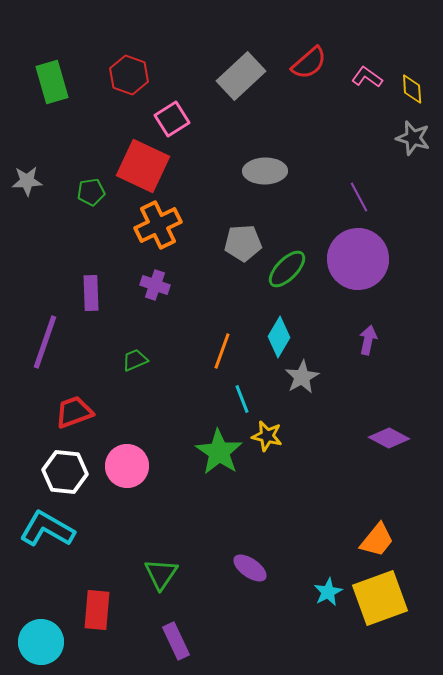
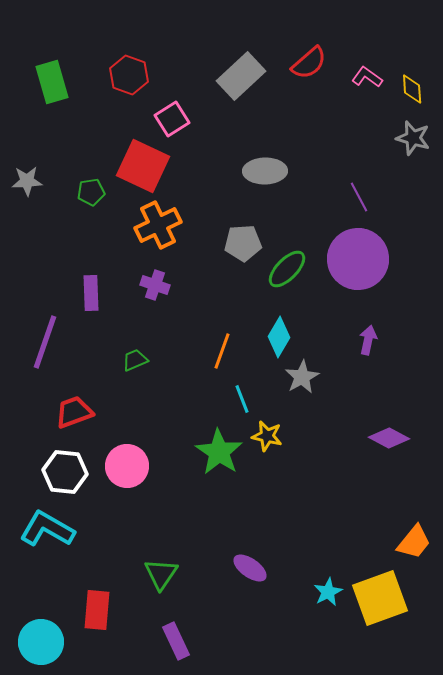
orange trapezoid at (377, 540): moved 37 px right, 2 px down
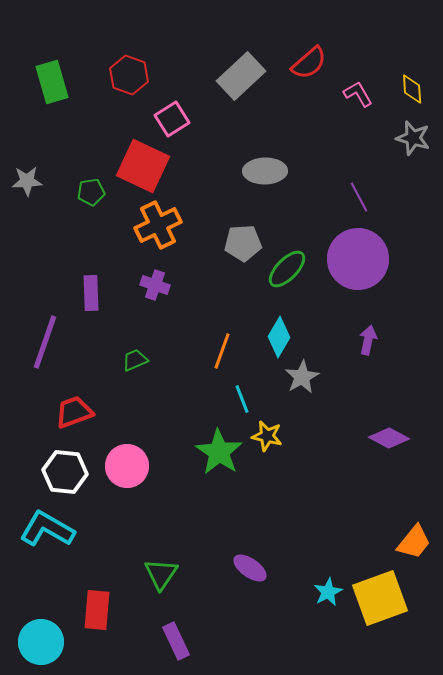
pink L-shape at (367, 77): moved 9 px left, 17 px down; rotated 24 degrees clockwise
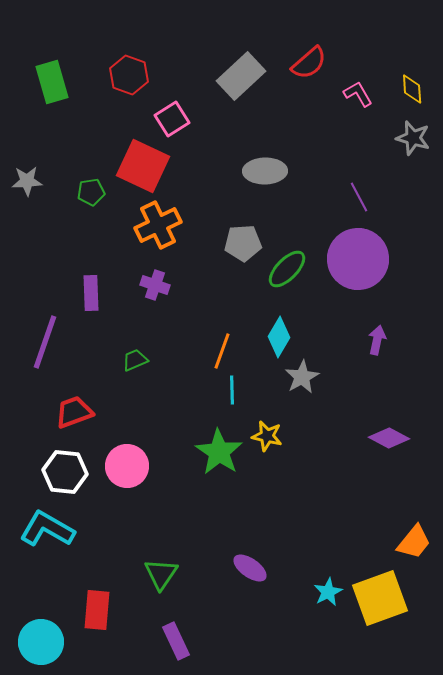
purple arrow at (368, 340): moved 9 px right
cyan line at (242, 399): moved 10 px left, 9 px up; rotated 20 degrees clockwise
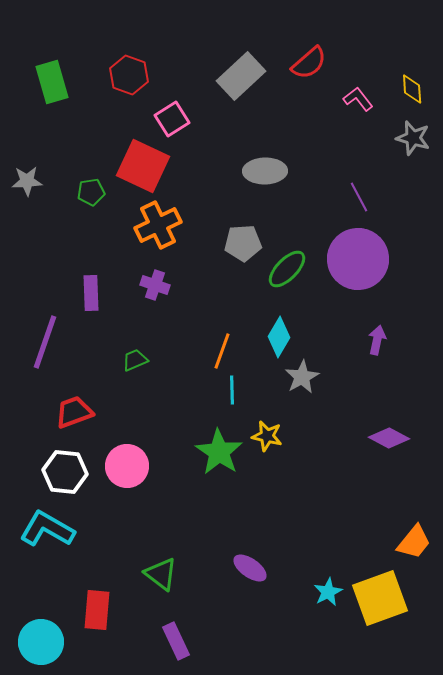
pink L-shape at (358, 94): moved 5 px down; rotated 8 degrees counterclockwise
green triangle at (161, 574): rotated 27 degrees counterclockwise
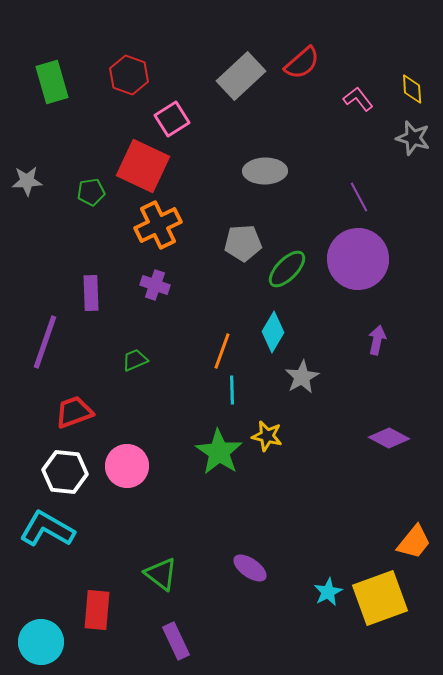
red semicircle at (309, 63): moved 7 px left
cyan diamond at (279, 337): moved 6 px left, 5 px up
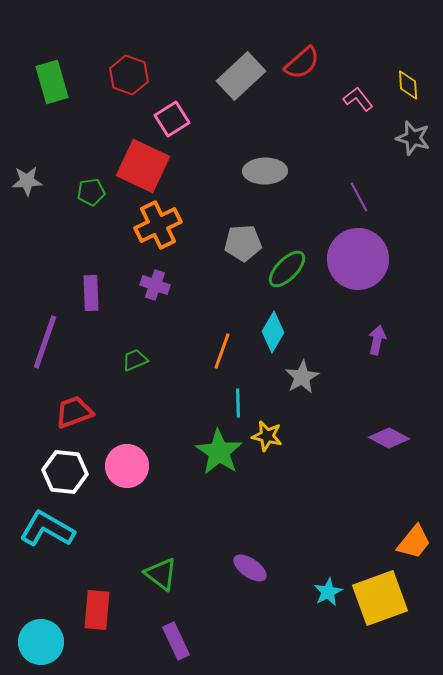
yellow diamond at (412, 89): moved 4 px left, 4 px up
cyan line at (232, 390): moved 6 px right, 13 px down
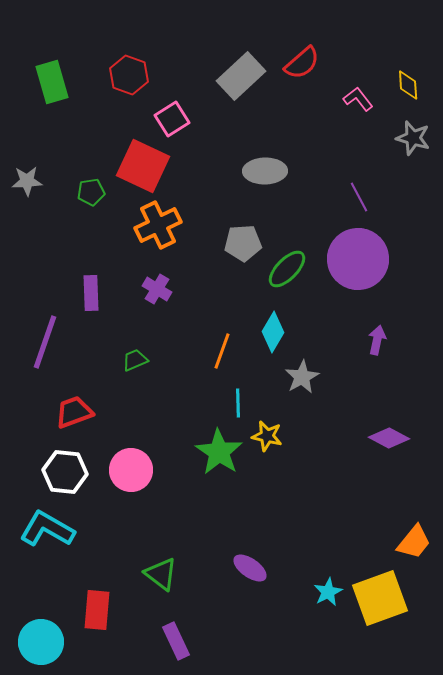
purple cross at (155, 285): moved 2 px right, 4 px down; rotated 12 degrees clockwise
pink circle at (127, 466): moved 4 px right, 4 px down
